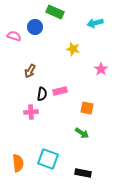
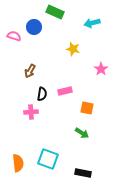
cyan arrow: moved 3 px left
blue circle: moved 1 px left
pink rectangle: moved 5 px right
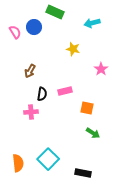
pink semicircle: moved 1 px right, 4 px up; rotated 40 degrees clockwise
green arrow: moved 11 px right
cyan square: rotated 25 degrees clockwise
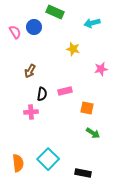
pink star: rotated 24 degrees clockwise
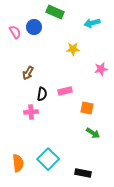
yellow star: rotated 16 degrees counterclockwise
brown arrow: moved 2 px left, 2 px down
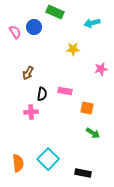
pink rectangle: rotated 24 degrees clockwise
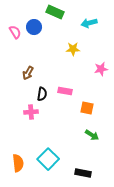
cyan arrow: moved 3 px left
green arrow: moved 1 px left, 2 px down
